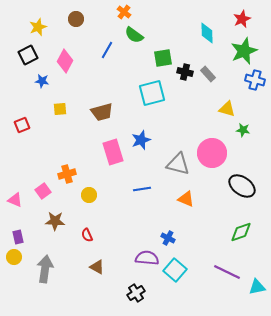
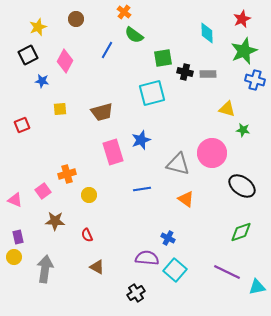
gray rectangle at (208, 74): rotated 49 degrees counterclockwise
orange triangle at (186, 199): rotated 12 degrees clockwise
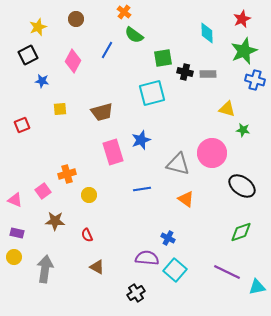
pink diamond at (65, 61): moved 8 px right
purple rectangle at (18, 237): moved 1 px left, 4 px up; rotated 64 degrees counterclockwise
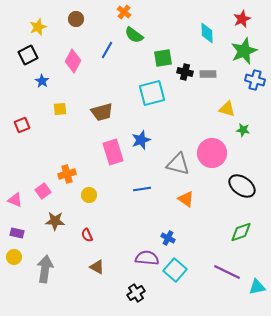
blue star at (42, 81): rotated 24 degrees clockwise
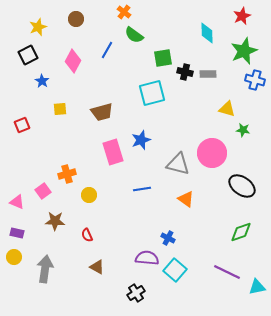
red star at (242, 19): moved 3 px up
pink triangle at (15, 200): moved 2 px right, 2 px down
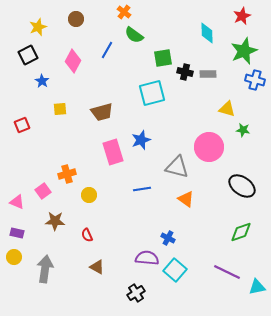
pink circle at (212, 153): moved 3 px left, 6 px up
gray triangle at (178, 164): moved 1 px left, 3 px down
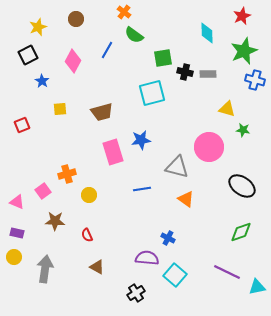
blue star at (141, 140): rotated 12 degrees clockwise
cyan square at (175, 270): moved 5 px down
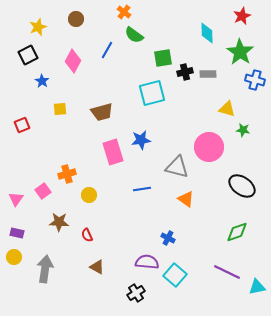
green star at (244, 51): moved 4 px left, 1 px down; rotated 16 degrees counterclockwise
black cross at (185, 72): rotated 28 degrees counterclockwise
pink triangle at (17, 202): moved 1 px left, 3 px up; rotated 42 degrees clockwise
brown star at (55, 221): moved 4 px right, 1 px down
green diamond at (241, 232): moved 4 px left
purple semicircle at (147, 258): moved 4 px down
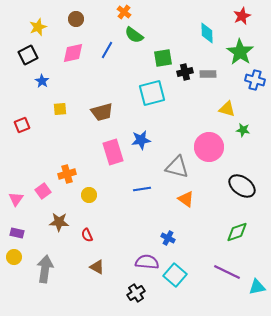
pink diamond at (73, 61): moved 8 px up; rotated 50 degrees clockwise
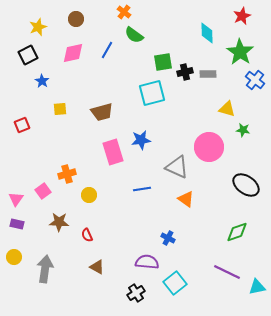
green square at (163, 58): moved 4 px down
blue cross at (255, 80): rotated 24 degrees clockwise
gray triangle at (177, 167): rotated 10 degrees clockwise
black ellipse at (242, 186): moved 4 px right, 1 px up
purple rectangle at (17, 233): moved 9 px up
cyan square at (175, 275): moved 8 px down; rotated 10 degrees clockwise
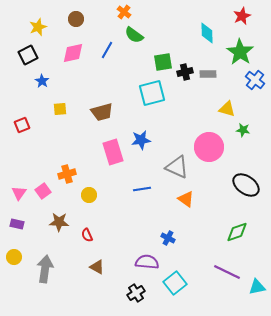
pink triangle at (16, 199): moved 3 px right, 6 px up
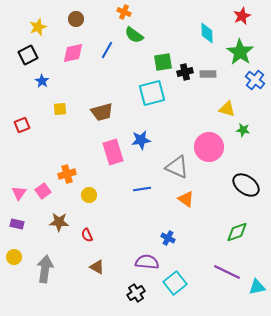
orange cross at (124, 12): rotated 16 degrees counterclockwise
